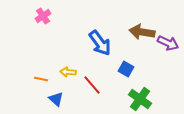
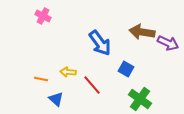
pink cross: rotated 28 degrees counterclockwise
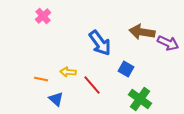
pink cross: rotated 21 degrees clockwise
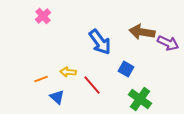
blue arrow: moved 1 px up
orange line: rotated 32 degrees counterclockwise
blue triangle: moved 1 px right, 2 px up
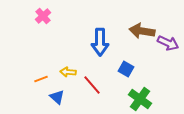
brown arrow: moved 1 px up
blue arrow: rotated 36 degrees clockwise
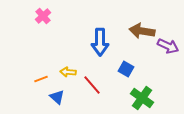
purple arrow: moved 3 px down
green cross: moved 2 px right, 1 px up
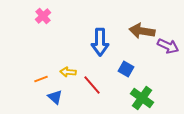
blue triangle: moved 2 px left
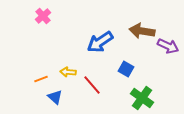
blue arrow: rotated 56 degrees clockwise
